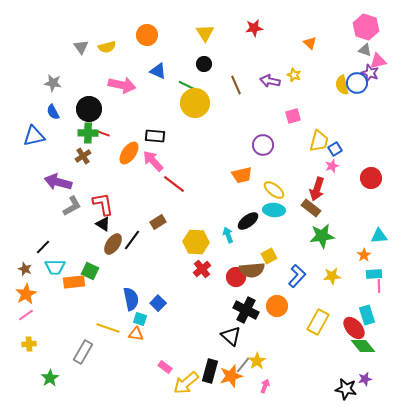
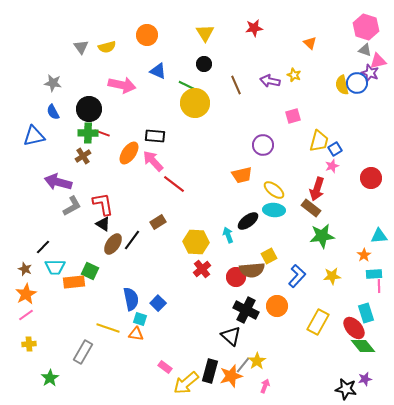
cyan rectangle at (367, 315): moved 1 px left, 2 px up
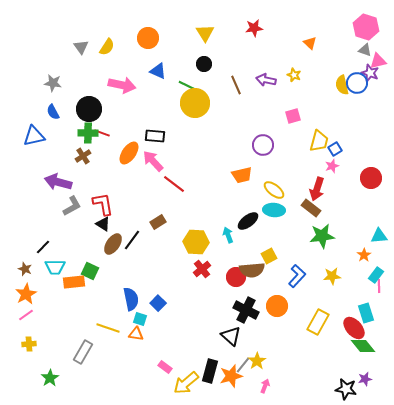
orange circle at (147, 35): moved 1 px right, 3 px down
yellow semicircle at (107, 47): rotated 42 degrees counterclockwise
purple arrow at (270, 81): moved 4 px left, 1 px up
cyan rectangle at (374, 274): moved 2 px right, 1 px down; rotated 49 degrees counterclockwise
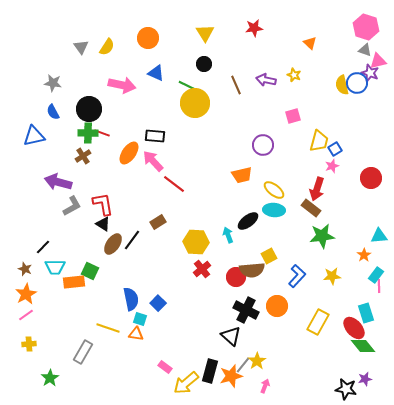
blue triangle at (158, 71): moved 2 px left, 2 px down
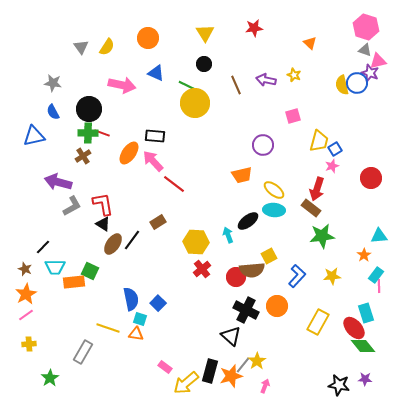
purple star at (365, 379): rotated 16 degrees clockwise
black star at (346, 389): moved 7 px left, 4 px up
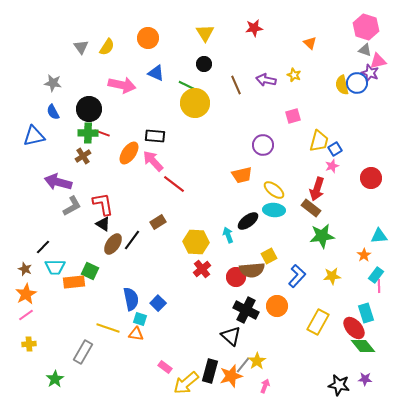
green star at (50, 378): moved 5 px right, 1 px down
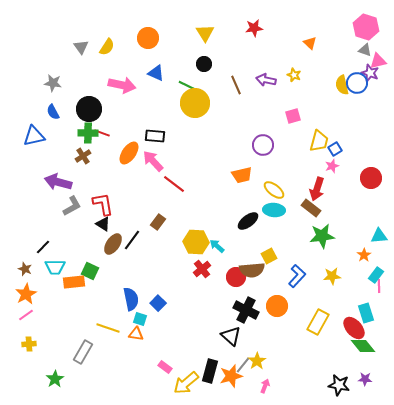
brown rectangle at (158, 222): rotated 21 degrees counterclockwise
cyan arrow at (228, 235): moved 11 px left, 11 px down; rotated 28 degrees counterclockwise
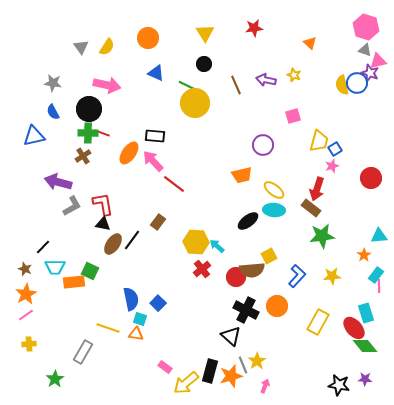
pink arrow at (122, 85): moved 15 px left
black triangle at (103, 224): rotated 21 degrees counterclockwise
green diamond at (363, 346): moved 2 px right
gray line at (243, 365): rotated 60 degrees counterclockwise
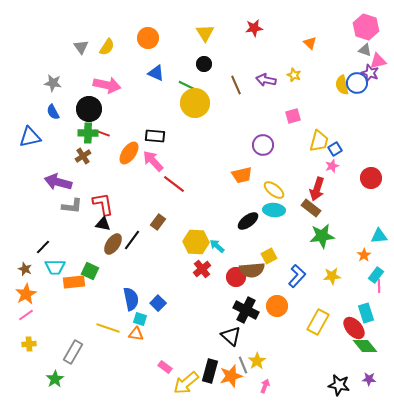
blue triangle at (34, 136): moved 4 px left, 1 px down
gray L-shape at (72, 206): rotated 35 degrees clockwise
gray rectangle at (83, 352): moved 10 px left
purple star at (365, 379): moved 4 px right
